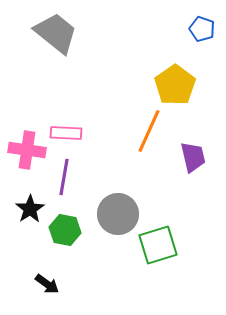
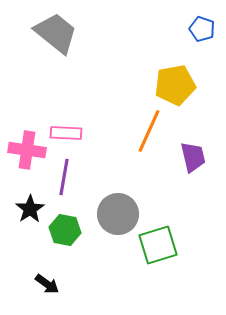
yellow pentagon: rotated 24 degrees clockwise
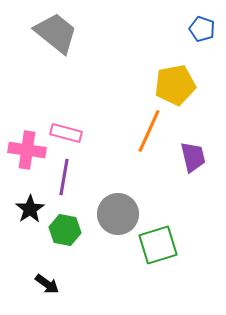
pink rectangle: rotated 12 degrees clockwise
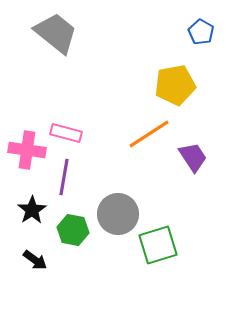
blue pentagon: moved 1 px left, 3 px down; rotated 10 degrees clockwise
orange line: moved 3 px down; rotated 33 degrees clockwise
purple trapezoid: rotated 20 degrees counterclockwise
black star: moved 2 px right, 1 px down
green hexagon: moved 8 px right
black arrow: moved 12 px left, 24 px up
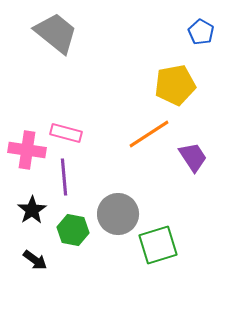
purple line: rotated 15 degrees counterclockwise
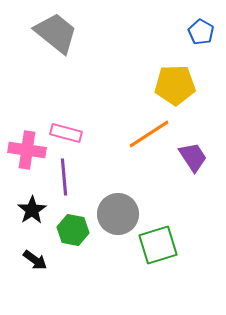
yellow pentagon: rotated 9 degrees clockwise
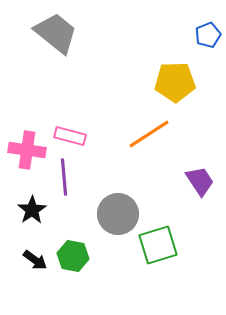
blue pentagon: moved 7 px right, 3 px down; rotated 20 degrees clockwise
yellow pentagon: moved 3 px up
pink rectangle: moved 4 px right, 3 px down
purple trapezoid: moved 7 px right, 24 px down
green hexagon: moved 26 px down
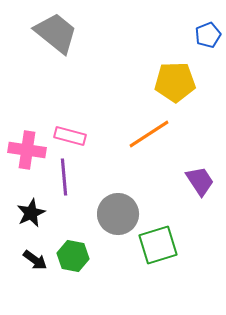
black star: moved 1 px left, 3 px down; rotated 8 degrees clockwise
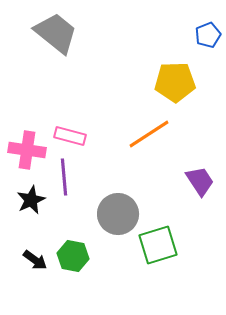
black star: moved 13 px up
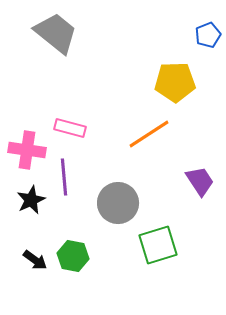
pink rectangle: moved 8 px up
gray circle: moved 11 px up
